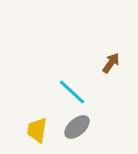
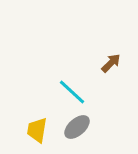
brown arrow: rotated 10 degrees clockwise
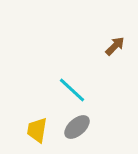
brown arrow: moved 4 px right, 17 px up
cyan line: moved 2 px up
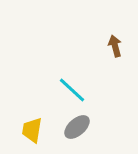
brown arrow: rotated 60 degrees counterclockwise
yellow trapezoid: moved 5 px left
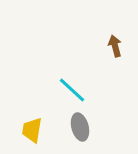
gray ellipse: moved 3 px right; rotated 64 degrees counterclockwise
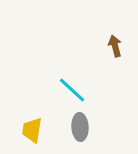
gray ellipse: rotated 12 degrees clockwise
